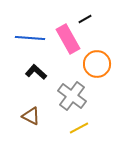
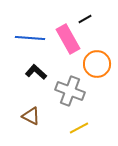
gray cross: moved 2 px left, 5 px up; rotated 16 degrees counterclockwise
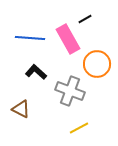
brown triangle: moved 10 px left, 7 px up
